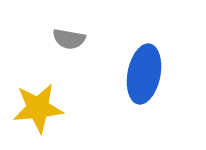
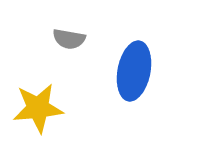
blue ellipse: moved 10 px left, 3 px up
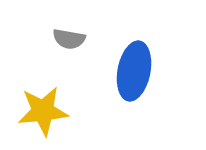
yellow star: moved 5 px right, 3 px down
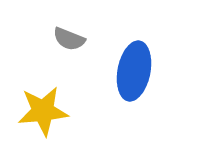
gray semicircle: rotated 12 degrees clockwise
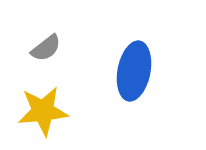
gray semicircle: moved 23 px left, 9 px down; rotated 60 degrees counterclockwise
